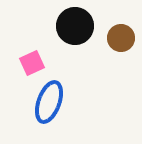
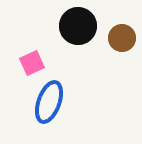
black circle: moved 3 px right
brown circle: moved 1 px right
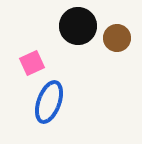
brown circle: moved 5 px left
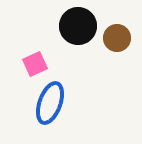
pink square: moved 3 px right, 1 px down
blue ellipse: moved 1 px right, 1 px down
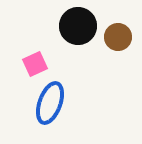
brown circle: moved 1 px right, 1 px up
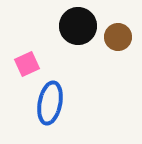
pink square: moved 8 px left
blue ellipse: rotated 9 degrees counterclockwise
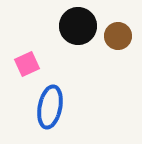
brown circle: moved 1 px up
blue ellipse: moved 4 px down
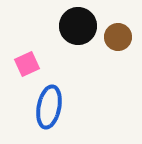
brown circle: moved 1 px down
blue ellipse: moved 1 px left
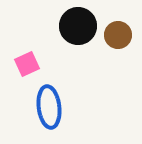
brown circle: moved 2 px up
blue ellipse: rotated 18 degrees counterclockwise
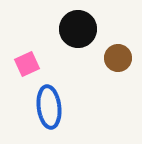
black circle: moved 3 px down
brown circle: moved 23 px down
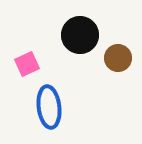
black circle: moved 2 px right, 6 px down
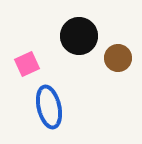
black circle: moved 1 px left, 1 px down
blue ellipse: rotated 6 degrees counterclockwise
